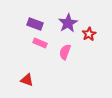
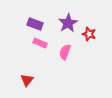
red star: rotated 24 degrees counterclockwise
red triangle: rotated 48 degrees clockwise
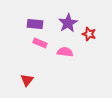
purple rectangle: rotated 14 degrees counterclockwise
pink semicircle: rotated 77 degrees clockwise
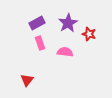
purple rectangle: moved 2 px right, 1 px up; rotated 35 degrees counterclockwise
pink rectangle: rotated 48 degrees clockwise
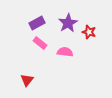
red star: moved 2 px up
pink rectangle: rotated 32 degrees counterclockwise
